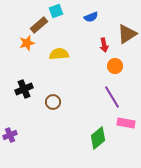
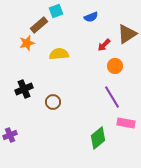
red arrow: rotated 56 degrees clockwise
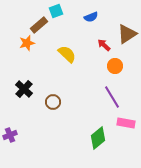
red arrow: rotated 88 degrees clockwise
yellow semicircle: moved 8 px right; rotated 48 degrees clockwise
black cross: rotated 24 degrees counterclockwise
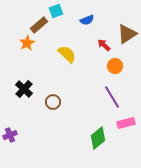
blue semicircle: moved 4 px left, 3 px down
orange star: rotated 14 degrees counterclockwise
pink rectangle: rotated 24 degrees counterclockwise
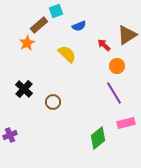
blue semicircle: moved 8 px left, 6 px down
brown triangle: moved 1 px down
orange circle: moved 2 px right
purple line: moved 2 px right, 4 px up
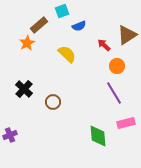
cyan square: moved 6 px right
green diamond: moved 2 px up; rotated 55 degrees counterclockwise
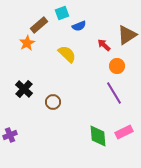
cyan square: moved 2 px down
pink rectangle: moved 2 px left, 9 px down; rotated 12 degrees counterclockwise
